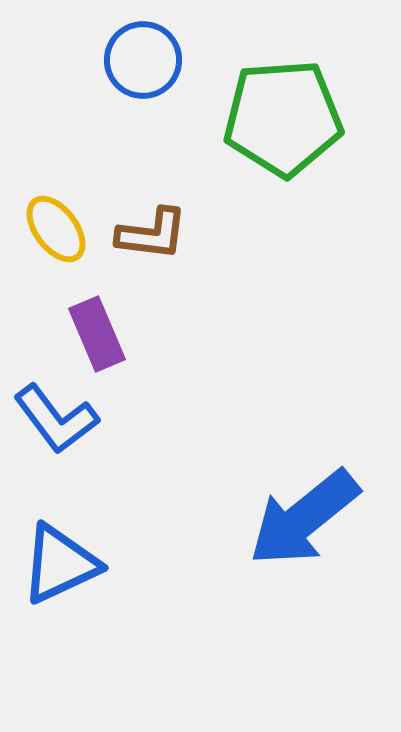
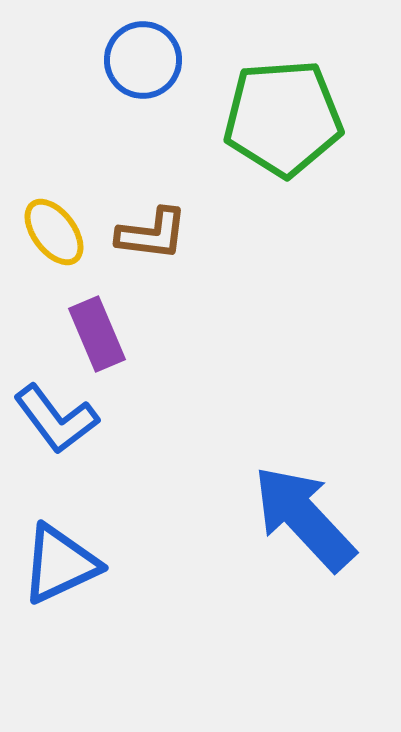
yellow ellipse: moved 2 px left, 3 px down
blue arrow: rotated 86 degrees clockwise
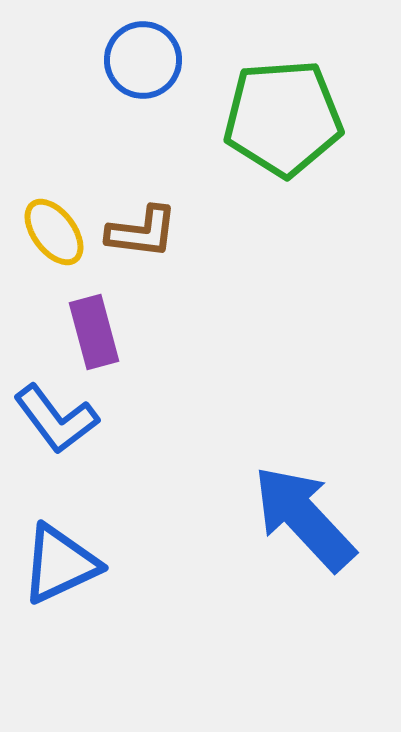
brown L-shape: moved 10 px left, 2 px up
purple rectangle: moved 3 px left, 2 px up; rotated 8 degrees clockwise
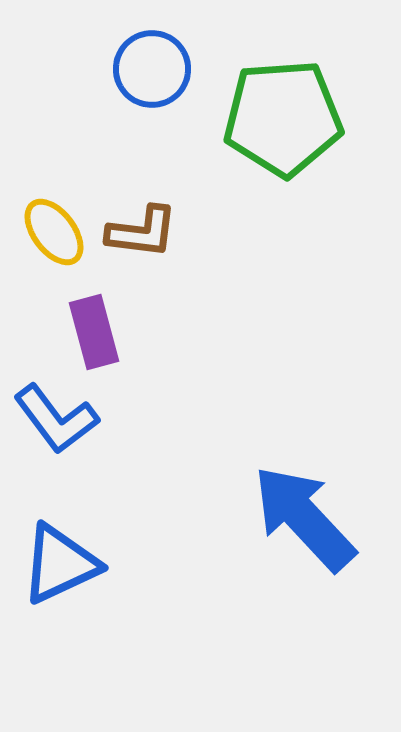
blue circle: moved 9 px right, 9 px down
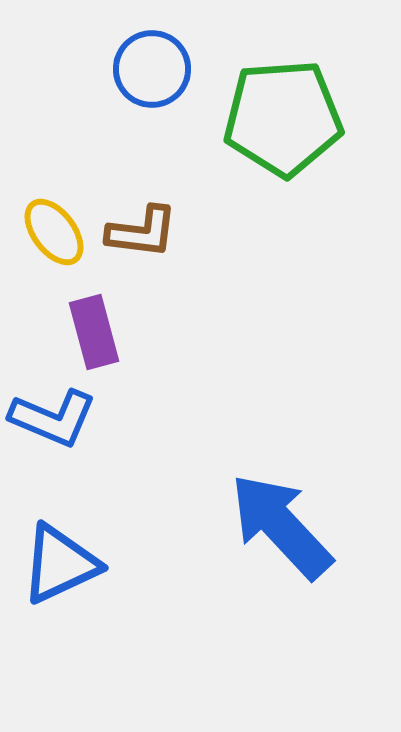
blue L-shape: moved 3 px left, 1 px up; rotated 30 degrees counterclockwise
blue arrow: moved 23 px left, 8 px down
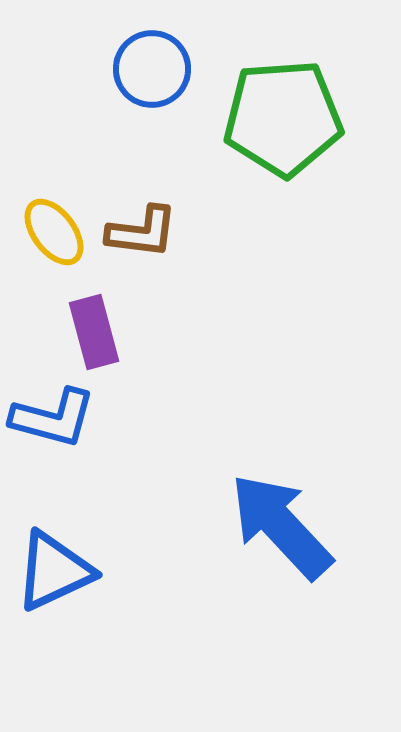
blue L-shape: rotated 8 degrees counterclockwise
blue triangle: moved 6 px left, 7 px down
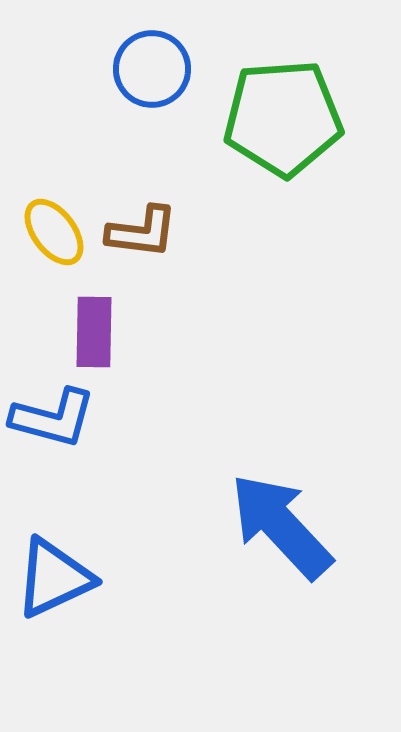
purple rectangle: rotated 16 degrees clockwise
blue triangle: moved 7 px down
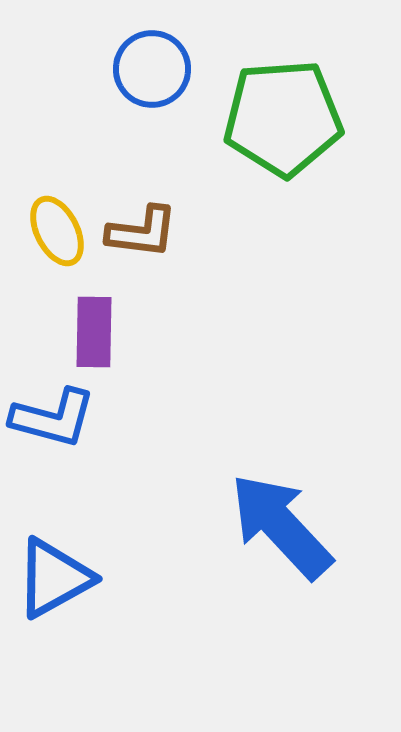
yellow ellipse: moved 3 px right, 1 px up; rotated 10 degrees clockwise
blue triangle: rotated 4 degrees counterclockwise
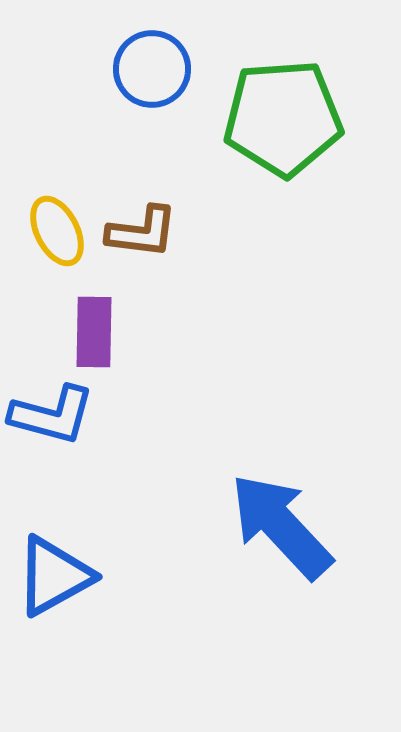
blue L-shape: moved 1 px left, 3 px up
blue triangle: moved 2 px up
